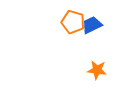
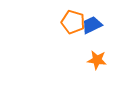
orange star: moved 10 px up
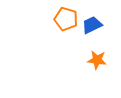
orange pentagon: moved 7 px left, 3 px up
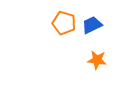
orange pentagon: moved 2 px left, 4 px down
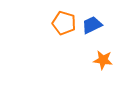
orange star: moved 6 px right
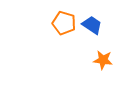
blue trapezoid: rotated 60 degrees clockwise
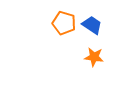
orange star: moved 9 px left, 3 px up
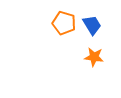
blue trapezoid: rotated 25 degrees clockwise
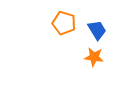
blue trapezoid: moved 5 px right, 5 px down
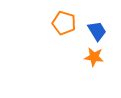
blue trapezoid: moved 1 px down
